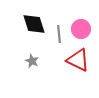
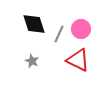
gray line: rotated 30 degrees clockwise
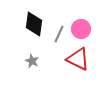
black diamond: rotated 25 degrees clockwise
red triangle: moved 1 px up
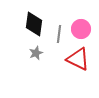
gray line: rotated 18 degrees counterclockwise
gray star: moved 4 px right, 8 px up; rotated 24 degrees clockwise
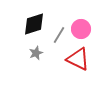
black diamond: rotated 65 degrees clockwise
gray line: moved 1 px down; rotated 24 degrees clockwise
